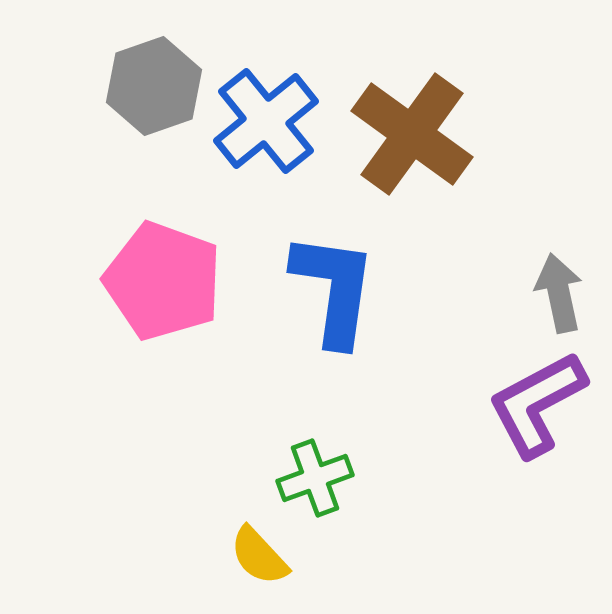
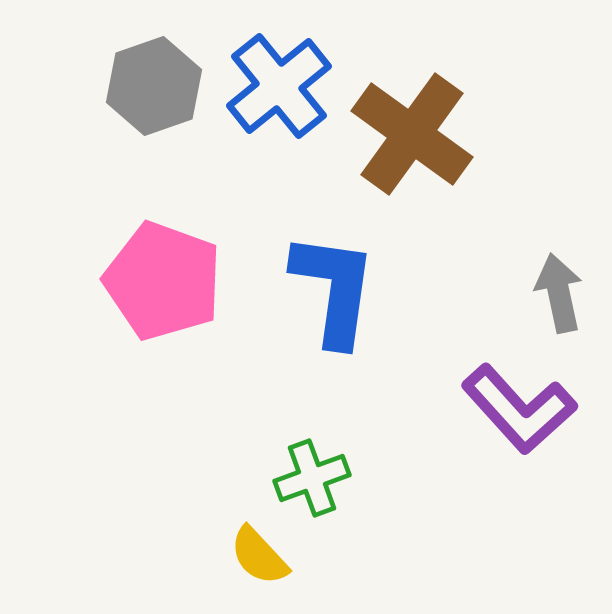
blue cross: moved 13 px right, 35 px up
purple L-shape: moved 18 px left, 5 px down; rotated 104 degrees counterclockwise
green cross: moved 3 px left
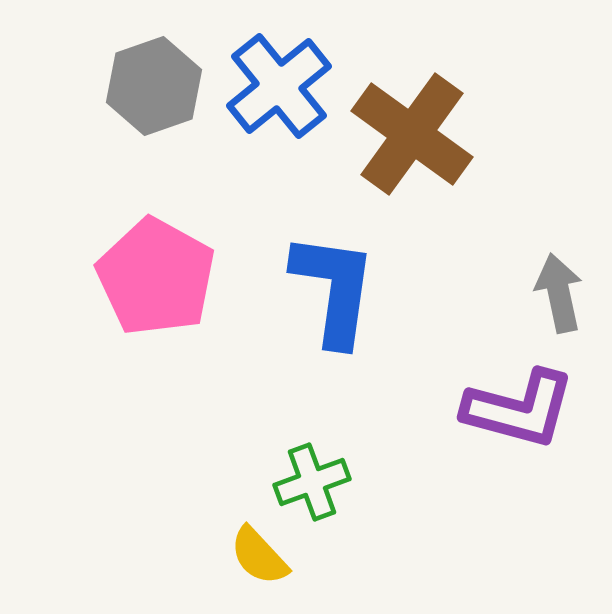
pink pentagon: moved 7 px left, 4 px up; rotated 9 degrees clockwise
purple L-shape: rotated 33 degrees counterclockwise
green cross: moved 4 px down
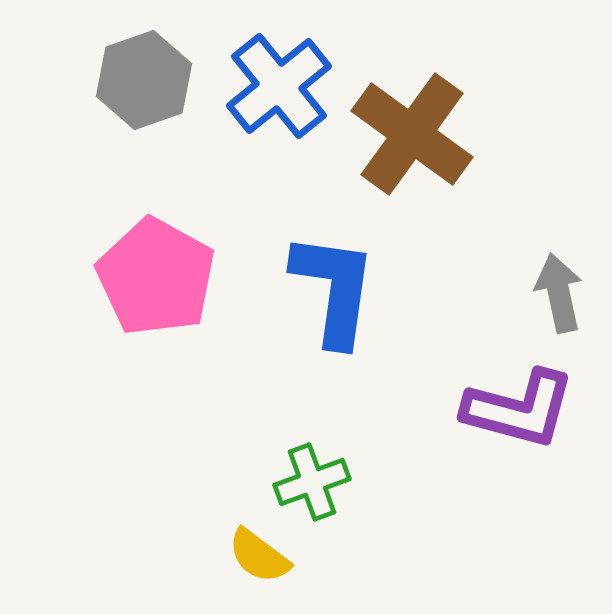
gray hexagon: moved 10 px left, 6 px up
yellow semicircle: rotated 10 degrees counterclockwise
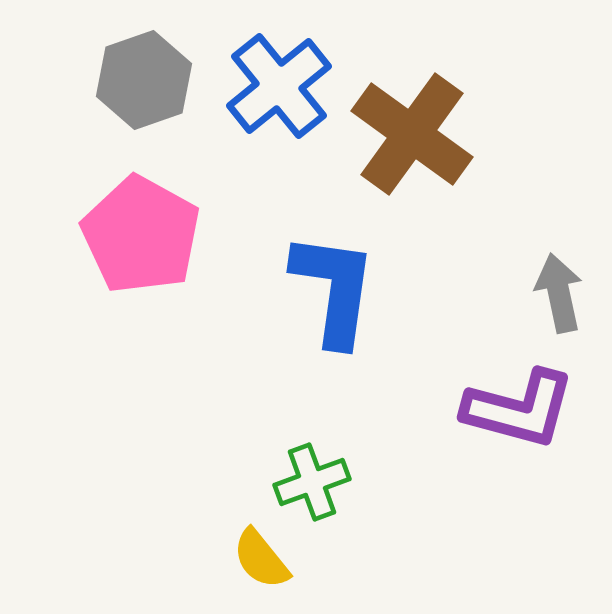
pink pentagon: moved 15 px left, 42 px up
yellow semicircle: moved 2 px right, 3 px down; rotated 14 degrees clockwise
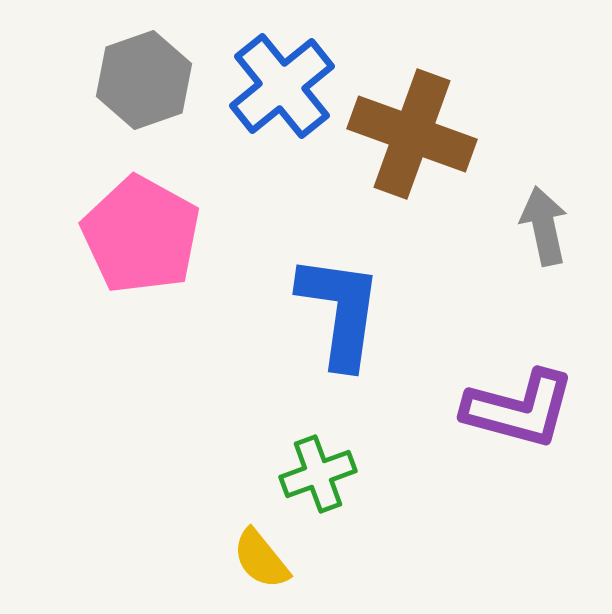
blue cross: moved 3 px right
brown cross: rotated 16 degrees counterclockwise
blue L-shape: moved 6 px right, 22 px down
gray arrow: moved 15 px left, 67 px up
green cross: moved 6 px right, 8 px up
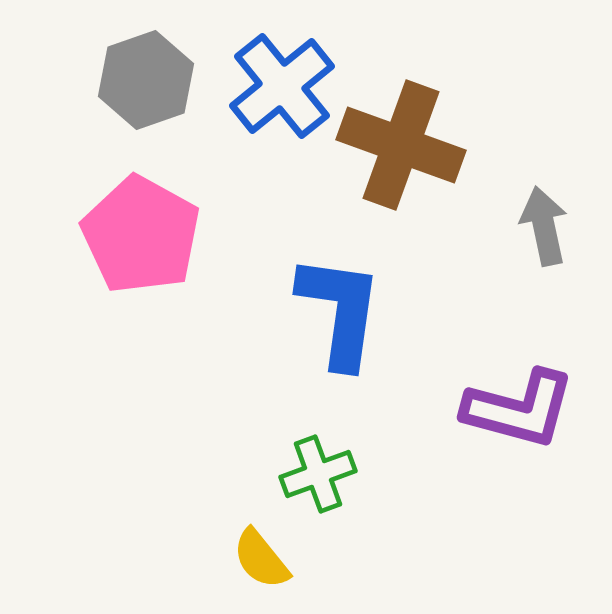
gray hexagon: moved 2 px right
brown cross: moved 11 px left, 11 px down
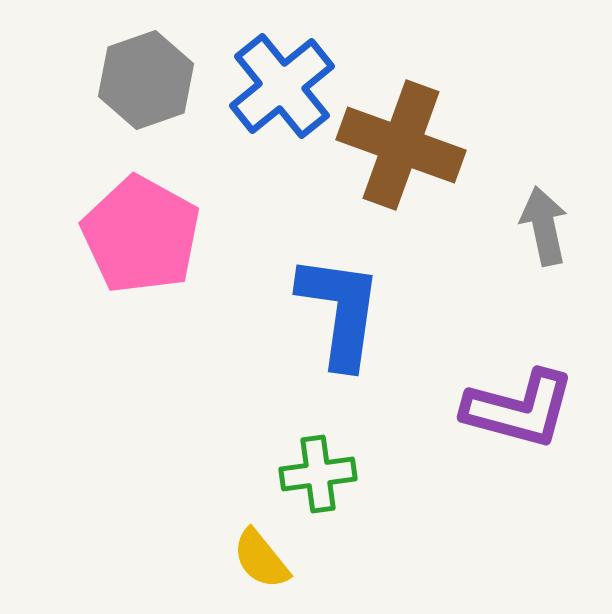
green cross: rotated 12 degrees clockwise
